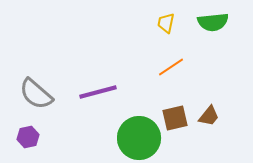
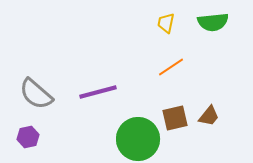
green circle: moved 1 px left, 1 px down
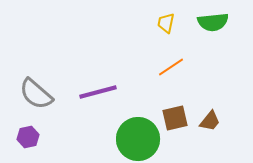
brown trapezoid: moved 1 px right, 5 px down
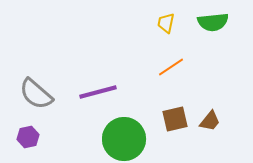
brown square: moved 1 px down
green circle: moved 14 px left
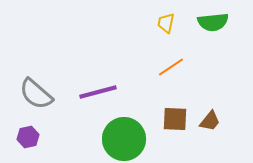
brown square: rotated 16 degrees clockwise
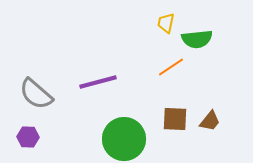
green semicircle: moved 16 px left, 17 px down
purple line: moved 10 px up
purple hexagon: rotated 15 degrees clockwise
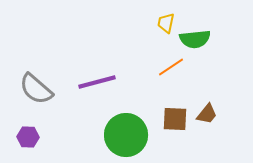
green semicircle: moved 2 px left
purple line: moved 1 px left
gray semicircle: moved 5 px up
brown trapezoid: moved 3 px left, 7 px up
green circle: moved 2 px right, 4 px up
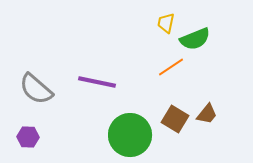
green semicircle: rotated 16 degrees counterclockwise
purple line: rotated 27 degrees clockwise
brown square: rotated 28 degrees clockwise
green circle: moved 4 px right
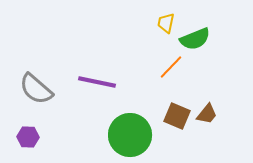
orange line: rotated 12 degrees counterclockwise
brown square: moved 2 px right, 3 px up; rotated 8 degrees counterclockwise
